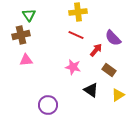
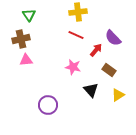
brown cross: moved 4 px down
black triangle: rotated 14 degrees clockwise
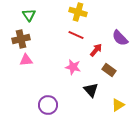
yellow cross: rotated 24 degrees clockwise
purple semicircle: moved 7 px right
yellow triangle: moved 10 px down
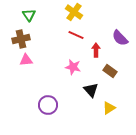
yellow cross: moved 4 px left; rotated 18 degrees clockwise
red arrow: rotated 40 degrees counterclockwise
brown rectangle: moved 1 px right, 1 px down
yellow triangle: moved 9 px left, 3 px down
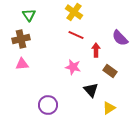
pink triangle: moved 4 px left, 4 px down
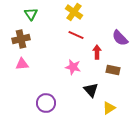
green triangle: moved 2 px right, 1 px up
red arrow: moved 1 px right, 2 px down
brown rectangle: moved 3 px right, 1 px up; rotated 24 degrees counterclockwise
purple circle: moved 2 px left, 2 px up
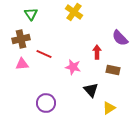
red line: moved 32 px left, 19 px down
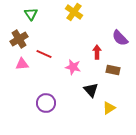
brown cross: moved 2 px left; rotated 18 degrees counterclockwise
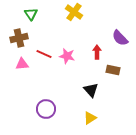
brown cross: moved 1 px up; rotated 18 degrees clockwise
pink star: moved 6 px left, 11 px up
purple circle: moved 6 px down
yellow triangle: moved 19 px left, 10 px down
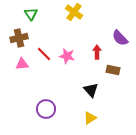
red line: rotated 21 degrees clockwise
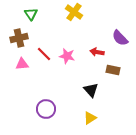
red arrow: rotated 80 degrees counterclockwise
